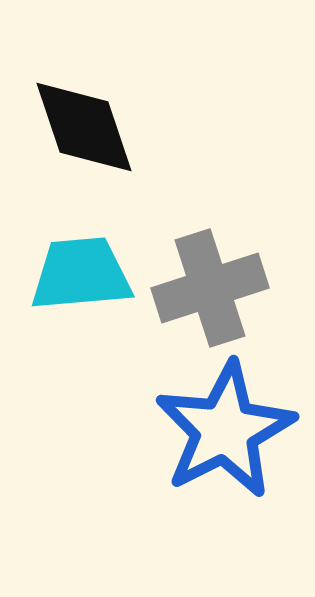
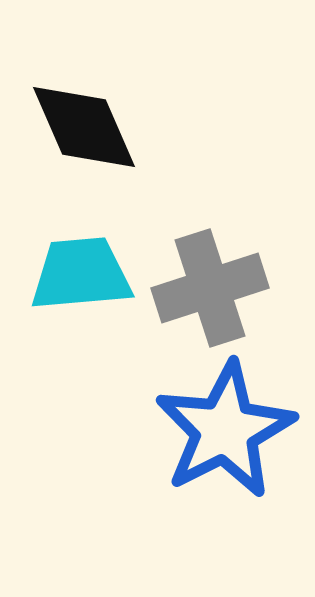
black diamond: rotated 5 degrees counterclockwise
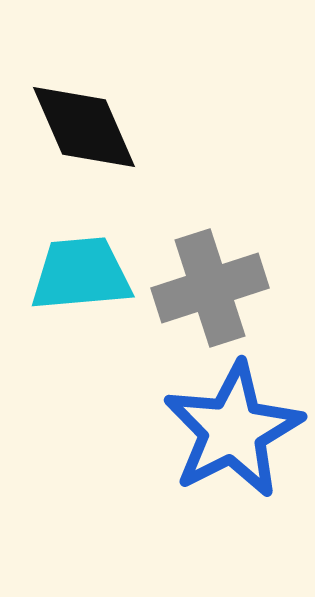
blue star: moved 8 px right
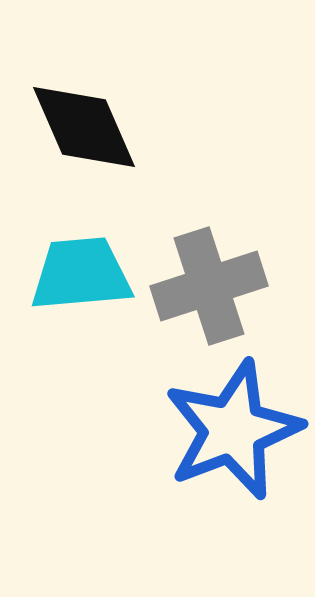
gray cross: moved 1 px left, 2 px up
blue star: rotated 6 degrees clockwise
